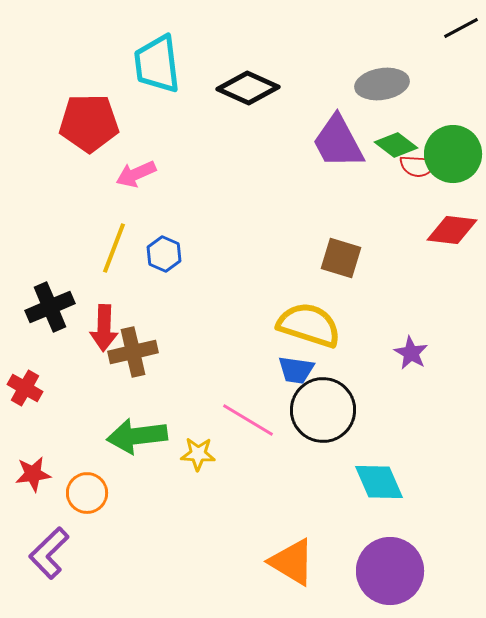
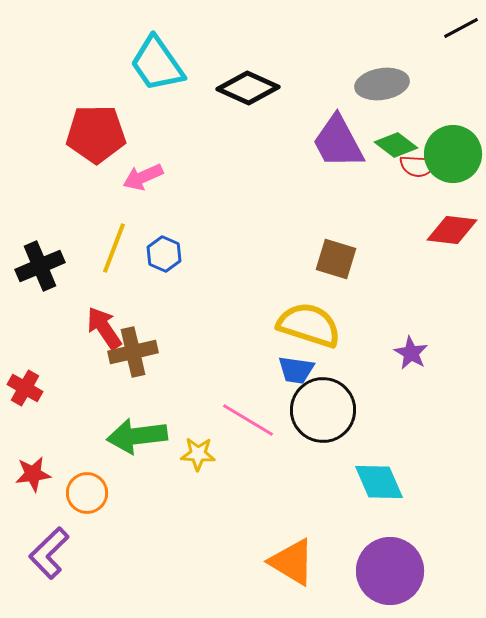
cyan trapezoid: rotated 28 degrees counterclockwise
red pentagon: moved 7 px right, 11 px down
pink arrow: moved 7 px right, 3 px down
brown square: moved 5 px left, 1 px down
black cross: moved 10 px left, 41 px up
red arrow: rotated 144 degrees clockwise
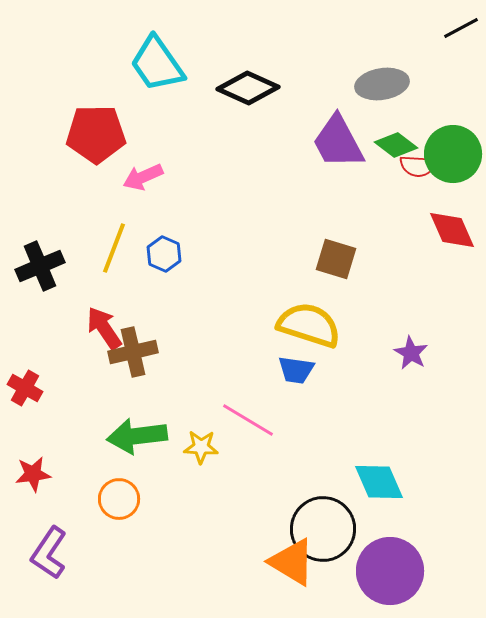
red diamond: rotated 60 degrees clockwise
black circle: moved 119 px down
yellow star: moved 3 px right, 7 px up
orange circle: moved 32 px right, 6 px down
purple L-shape: rotated 12 degrees counterclockwise
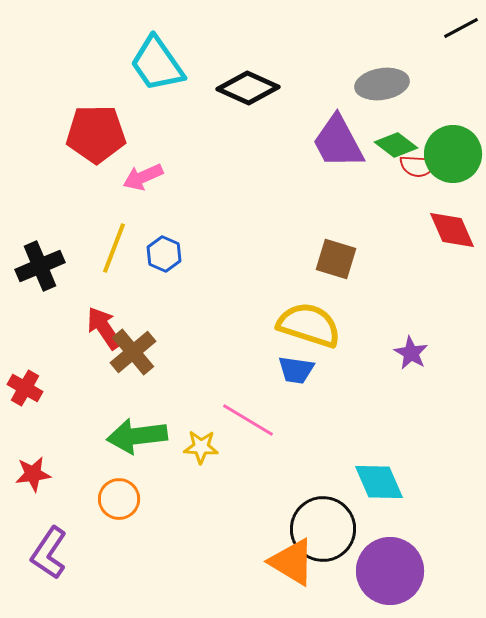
brown cross: rotated 27 degrees counterclockwise
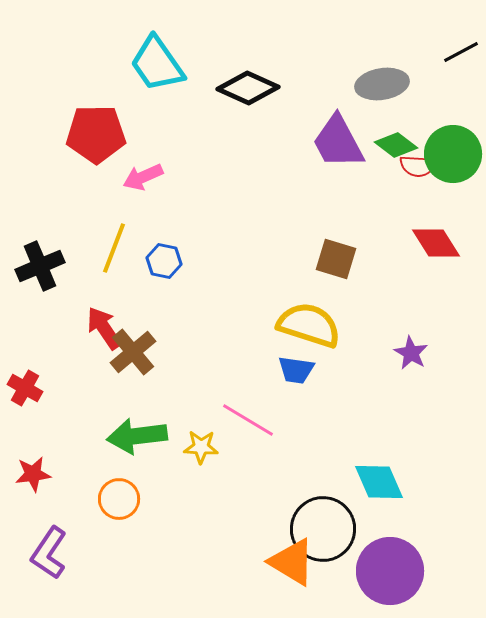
black line: moved 24 px down
red diamond: moved 16 px left, 13 px down; rotated 9 degrees counterclockwise
blue hexagon: moved 7 px down; rotated 12 degrees counterclockwise
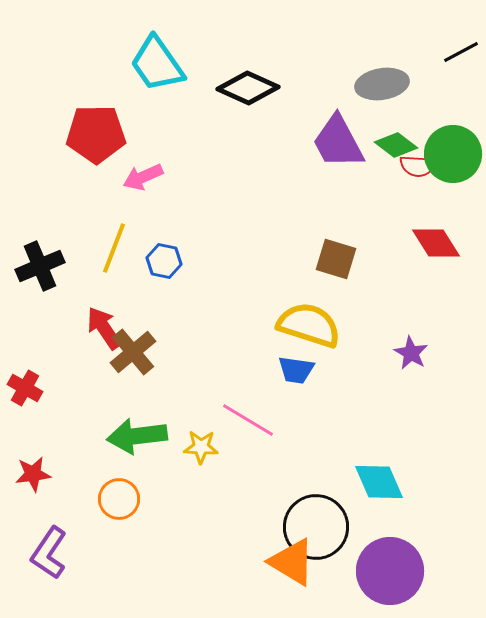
black circle: moved 7 px left, 2 px up
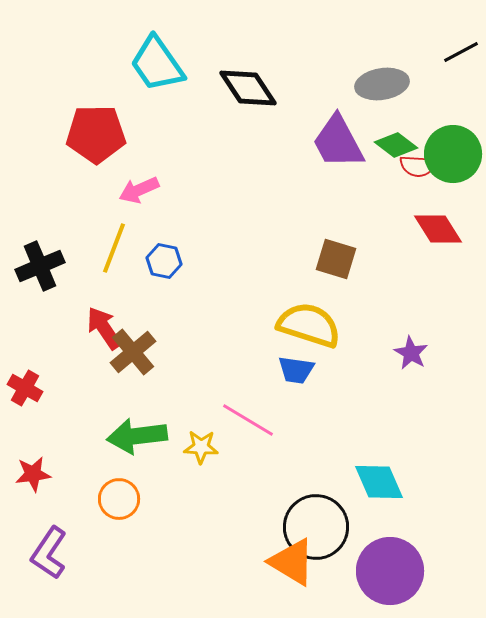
black diamond: rotated 32 degrees clockwise
pink arrow: moved 4 px left, 13 px down
red diamond: moved 2 px right, 14 px up
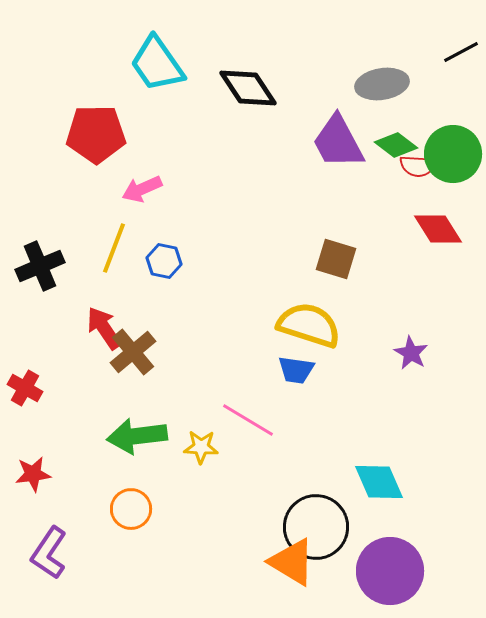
pink arrow: moved 3 px right, 1 px up
orange circle: moved 12 px right, 10 px down
